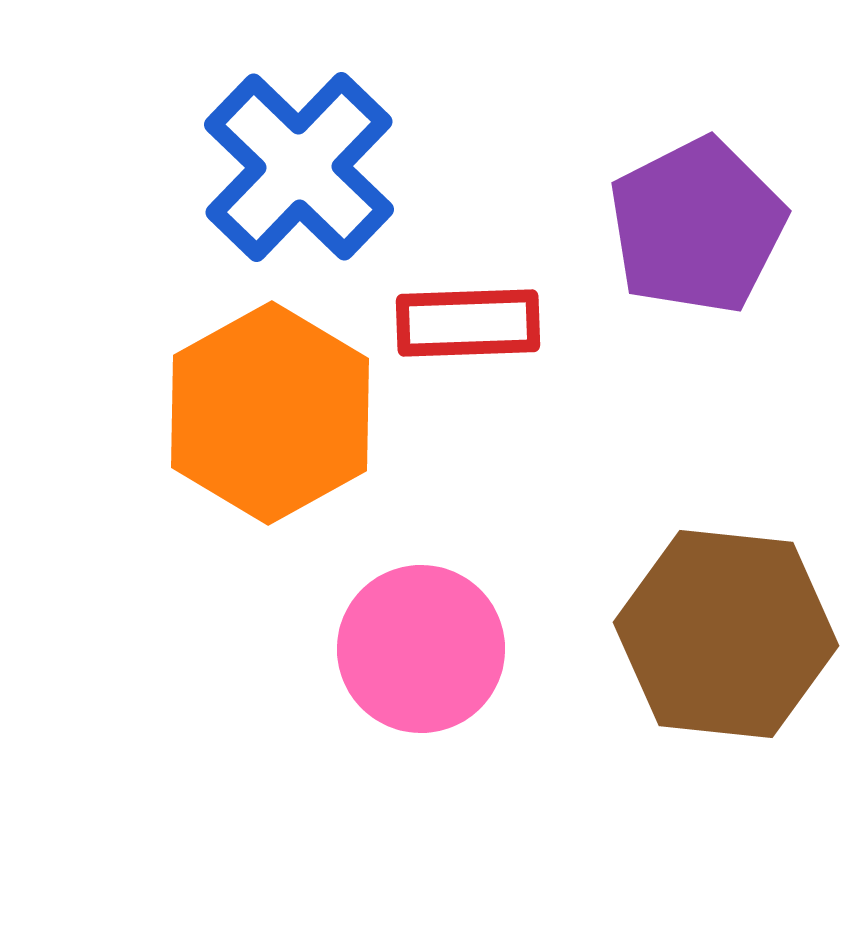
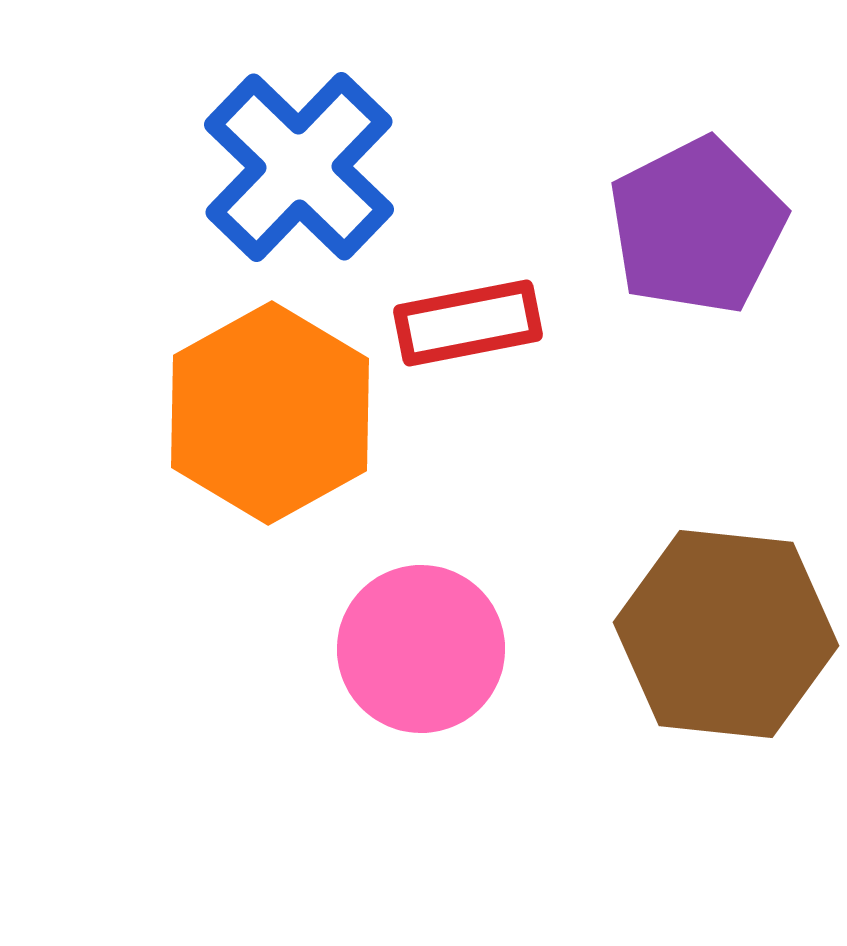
red rectangle: rotated 9 degrees counterclockwise
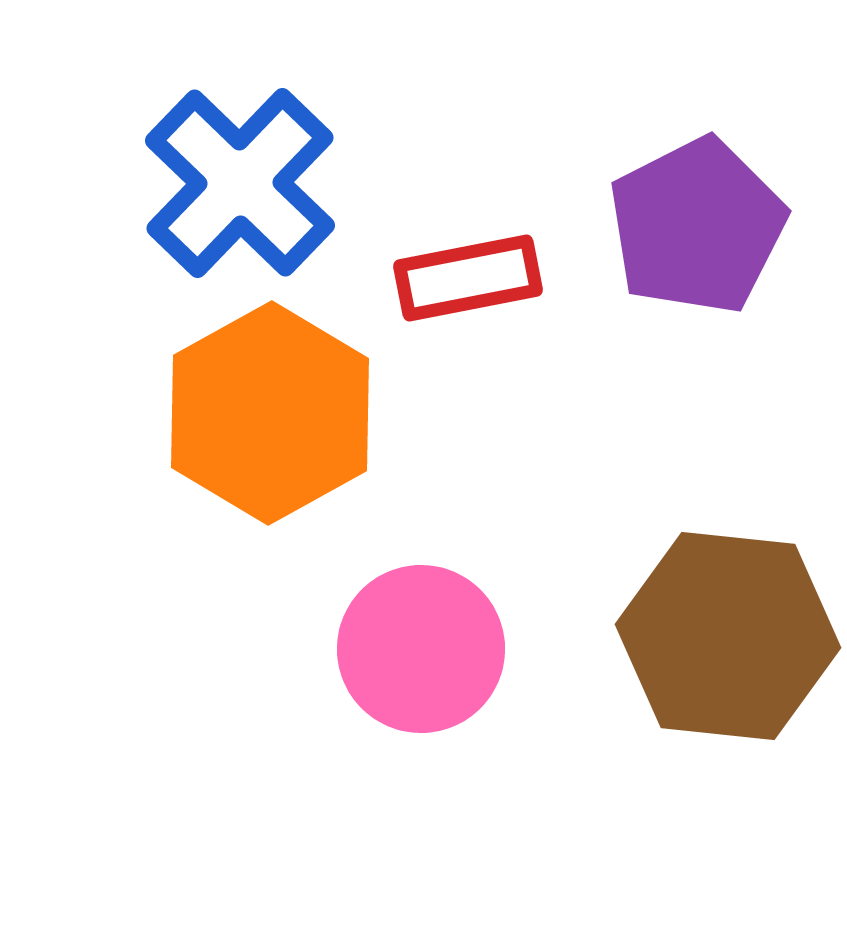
blue cross: moved 59 px left, 16 px down
red rectangle: moved 45 px up
brown hexagon: moved 2 px right, 2 px down
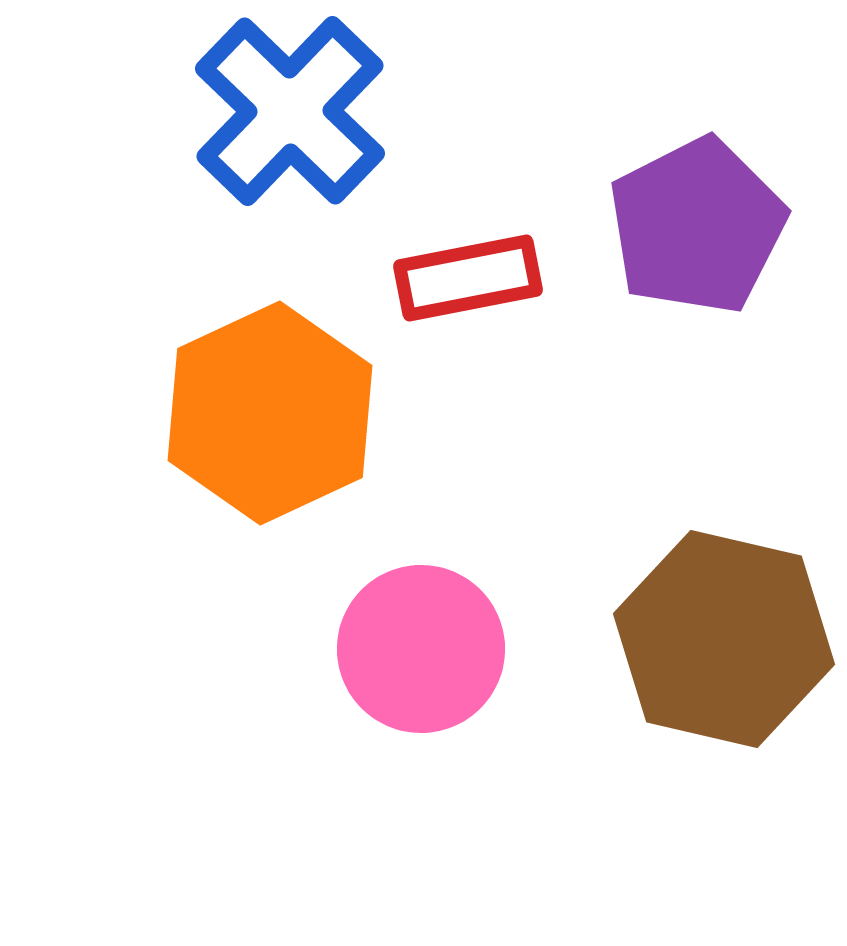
blue cross: moved 50 px right, 72 px up
orange hexagon: rotated 4 degrees clockwise
brown hexagon: moved 4 px left, 3 px down; rotated 7 degrees clockwise
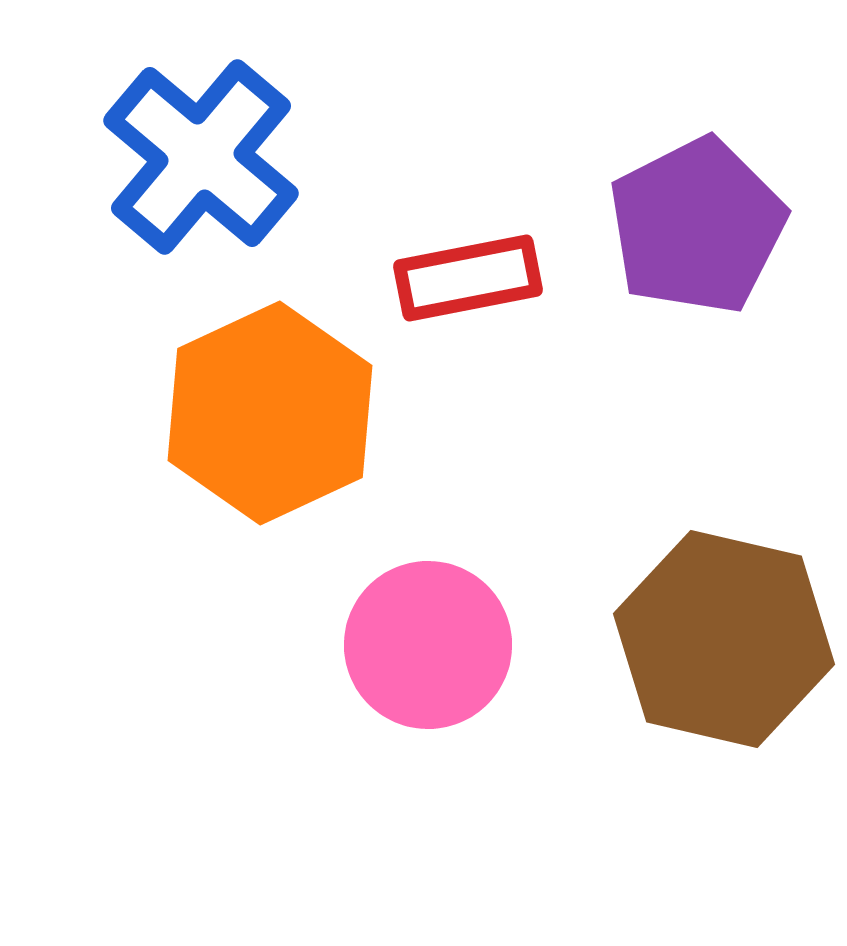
blue cross: moved 89 px left, 46 px down; rotated 4 degrees counterclockwise
pink circle: moved 7 px right, 4 px up
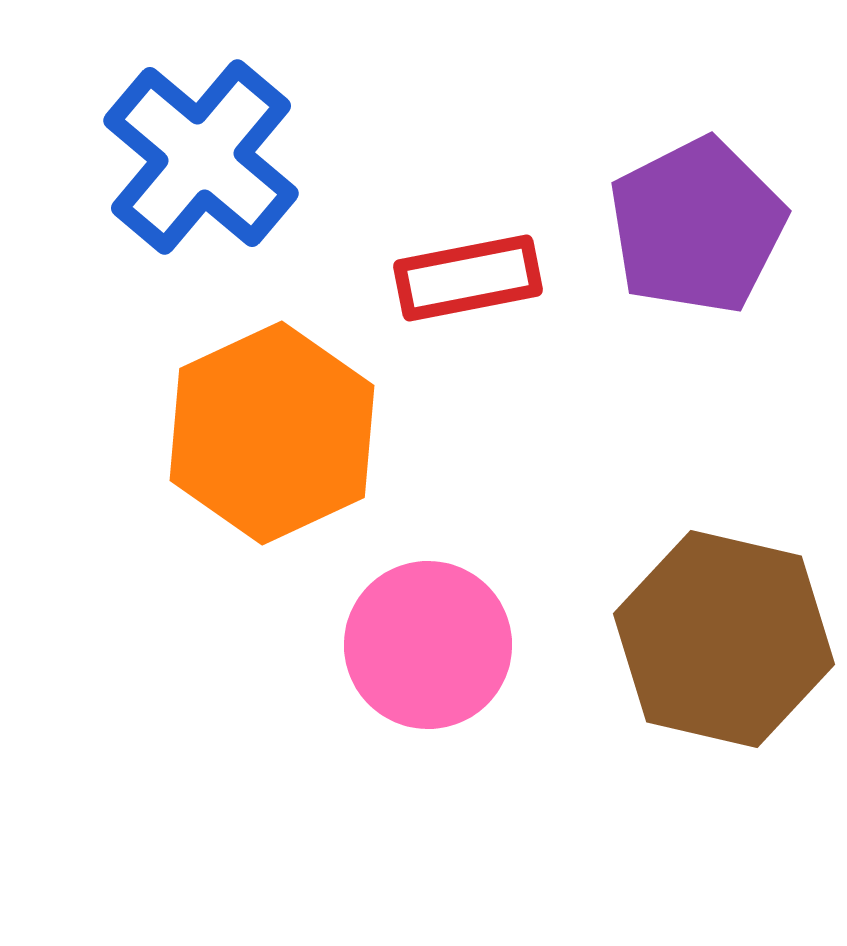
orange hexagon: moved 2 px right, 20 px down
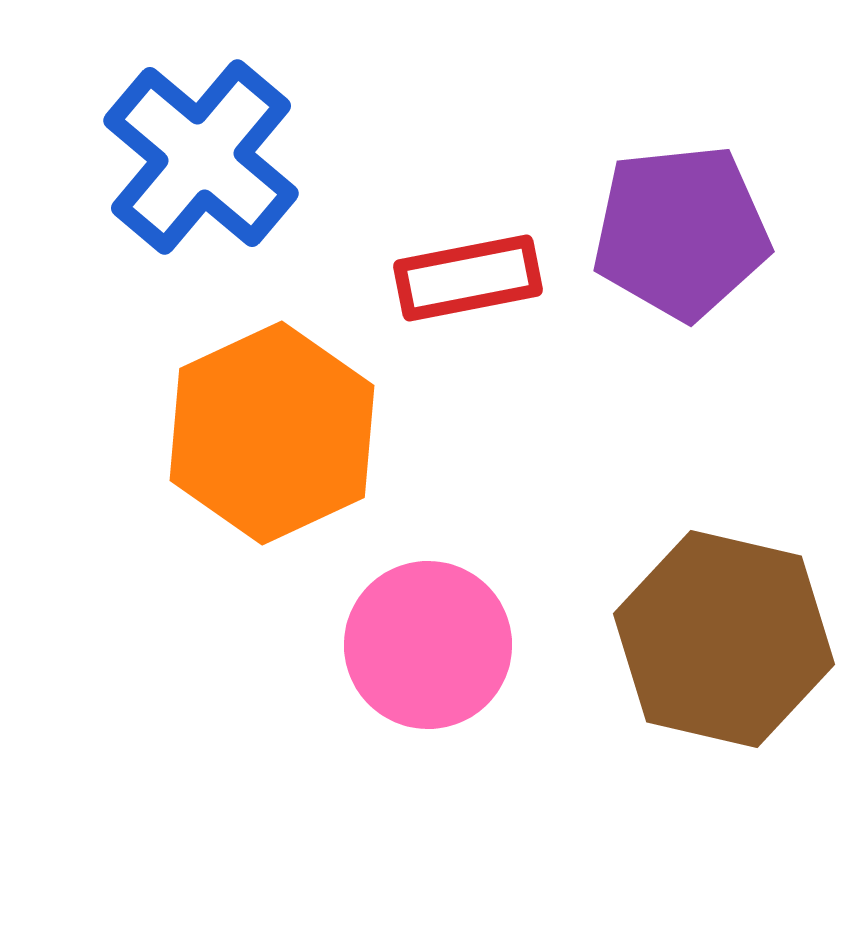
purple pentagon: moved 16 px left, 6 px down; rotated 21 degrees clockwise
